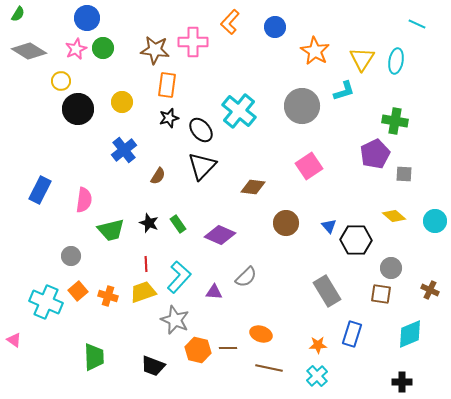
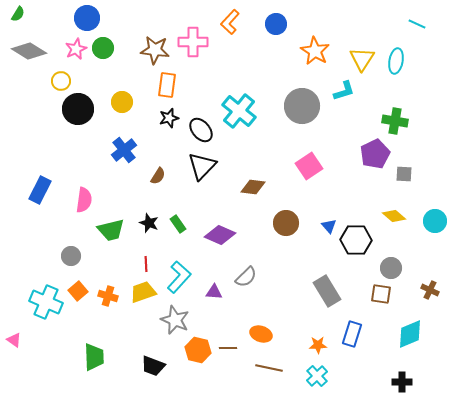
blue circle at (275, 27): moved 1 px right, 3 px up
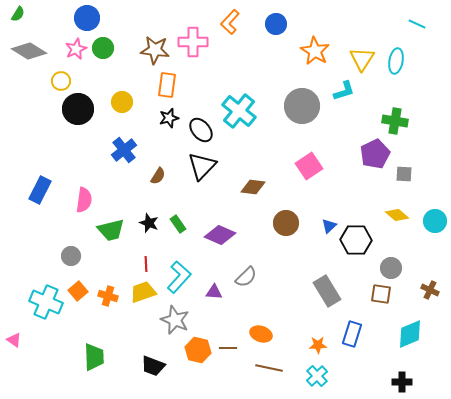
yellow diamond at (394, 216): moved 3 px right, 1 px up
blue triangle at (329, 226): rotated 28 degrees clockwise
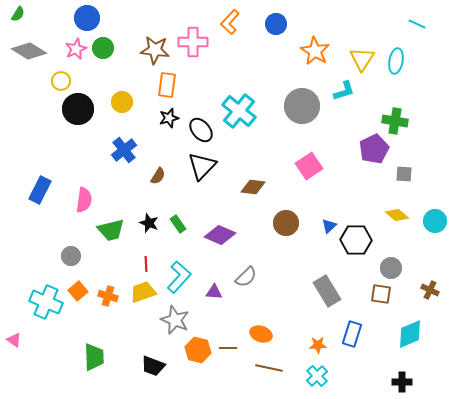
purple pentagon at (375, 154): moved 1 px left, 5 px up
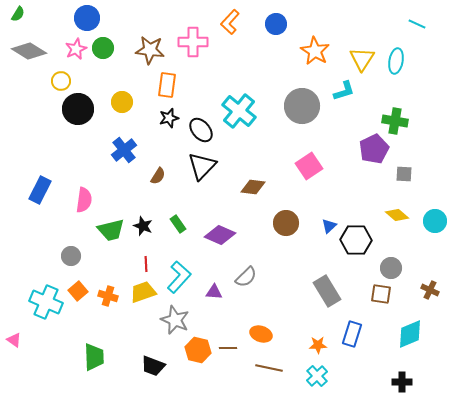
brown star at (155, 50): moved 5 px left
black star at (149, 223): moved 6 px left, 3 px down
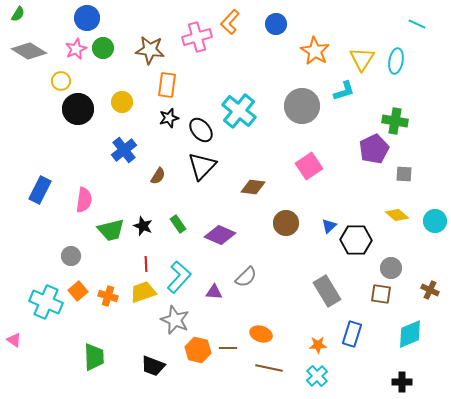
pink cross at (193, 42): moved 4 px right, 5 px up; rotated 16 degrees counterclockwise
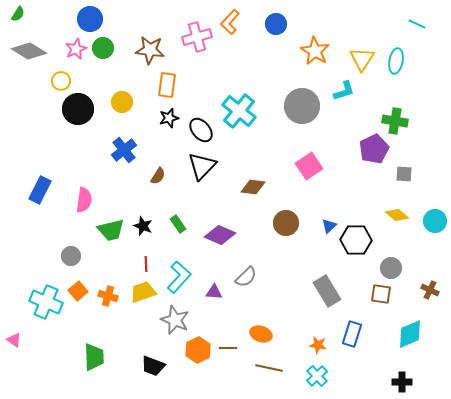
blue circle at (87, 18): moved 3 px right, 1 px down
orange star at (318, 345): rotated 12 degrees clockwise
orange hexagon at (198, 350): rotated 20 degrees clockwise
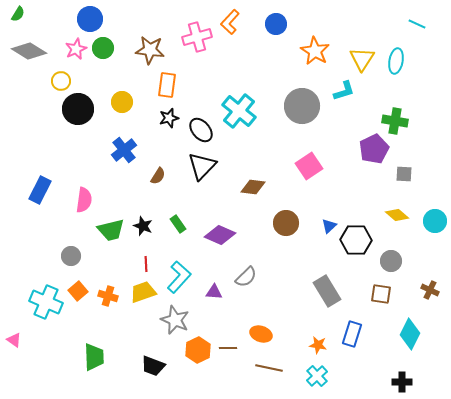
gray circle at (391, 268): moved 7 px up
cyan diamond at (410, 334): rotated 40 degrees counterclockwise
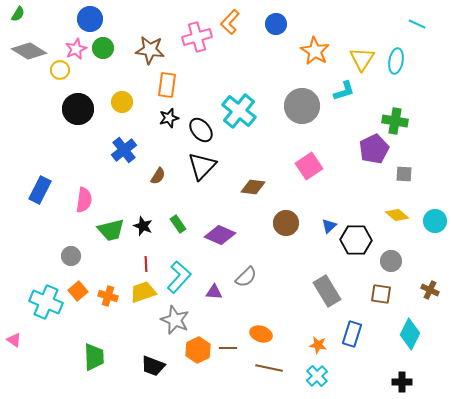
yellow circle at (61, 81): moved 1 px left, 11 px up
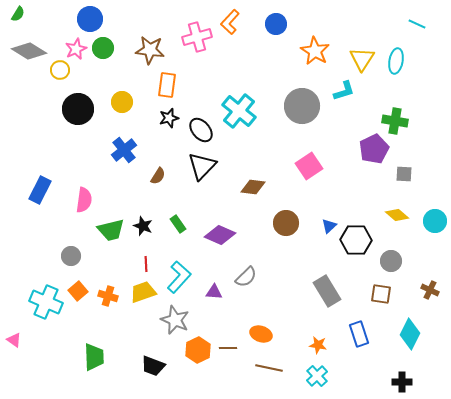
blue rectangle at (352, 334): moved 7 px right; rotated 35 degrees counterclockwise
